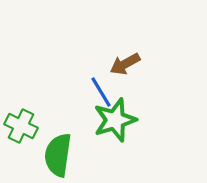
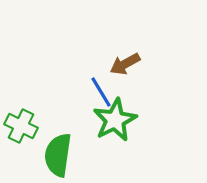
green star: rotated 9 degrees counterclockwise
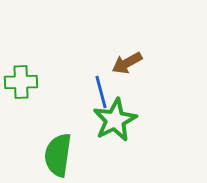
brown arrow: moved 2 px right, 1 px up
blue line: rotated 16 degrees clockwise
green cross: moved 44 px up; rotated 28 degrees counterclockwise
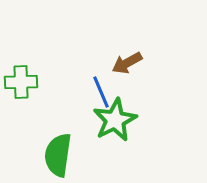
blue line: rotated 8 degrees counterclockwise
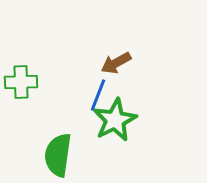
brown arrow: moved 11 px left
blue line: moved 3 px left, 3 px down; rotated 44 degrees clockwise
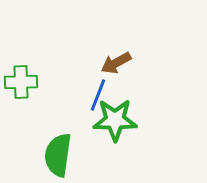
green star: rotated 27 degrees clockwise
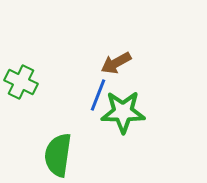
green cross: rotated 28 degrees clockwise
green star: moved 8 px right, 8 px up
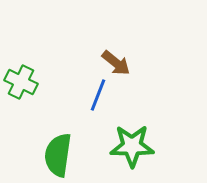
brown arrow: rotated 112 degrees counterclockwise
green star: moved 9 px right, 34 px down
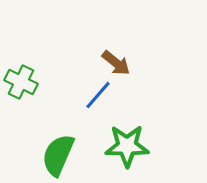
blue line: rotated 20 degrees clockwise
green star: moved 5 px left
green semicircle: rotated 15 degrees clockwise
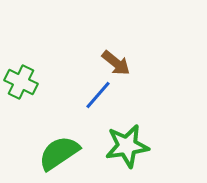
green star: rotated 9 degrees counterclockwise
green semicircle: moved 1 px right, 2 px up; rotated 33 degrees clockwise
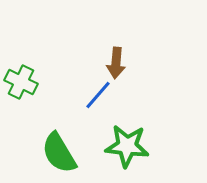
brown arrow: rotated 56 degrees clockwise
green star: rotated 15 degrees clockwise
green semicircle: rotated 87 degrees counterclockwise
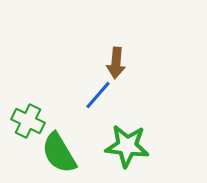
green cross: moved 7 px right, 39 px down
